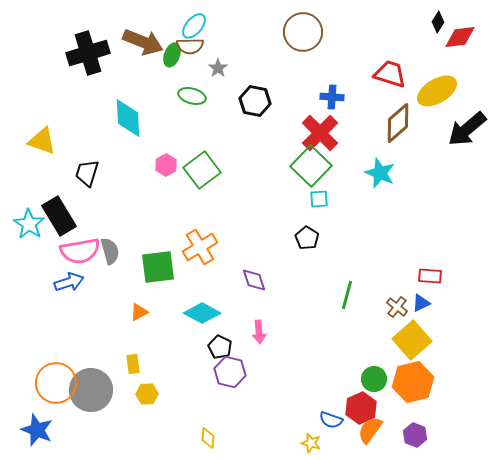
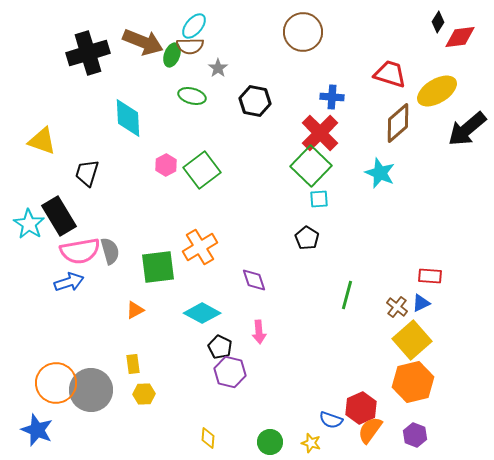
orange triangle at (139, 312): moved 4 px left, 2 px up
green circle at (374, 379): moved 104 px left, 63 px down
yellow hexagon at (147, 394): moved 3 px left
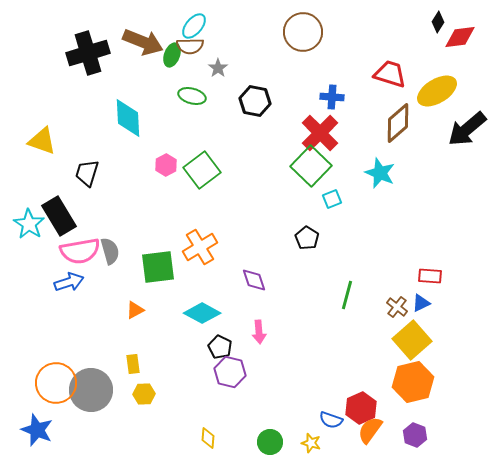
cyan square at (319, 199): moved 13 px right; rotated 18 degrees counterclockwise
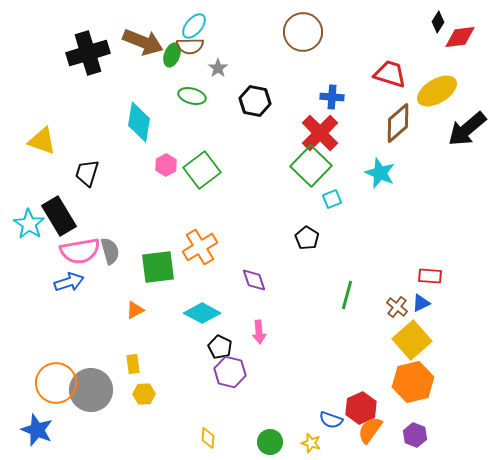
cyan diamond at (128, 118): moved 11 px right, 4 px down; rotated 12 degrees clockwise
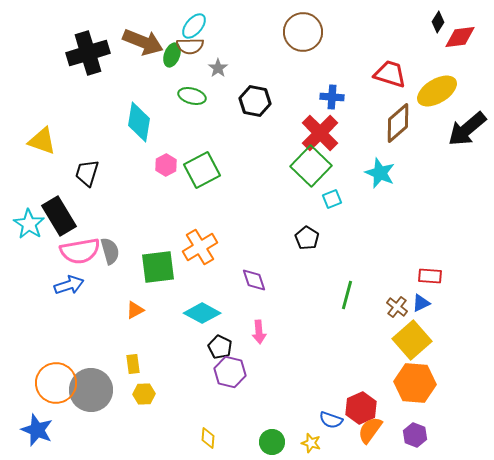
green square at (202, 170): rotated 9 degrees clockwise
blue arrow at (69, 282): moved 3 px down
orange hexagon at (413, 382): moved 2 px right, 1 px down; rotated 18 degrees clockwise
green circle at (270, 442): moved 2 px right
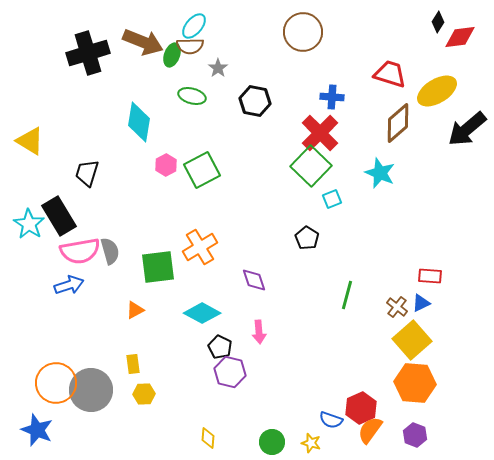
yellow triangle at (42, 141): moved 12 px left; rotated 12 degrees clockwise
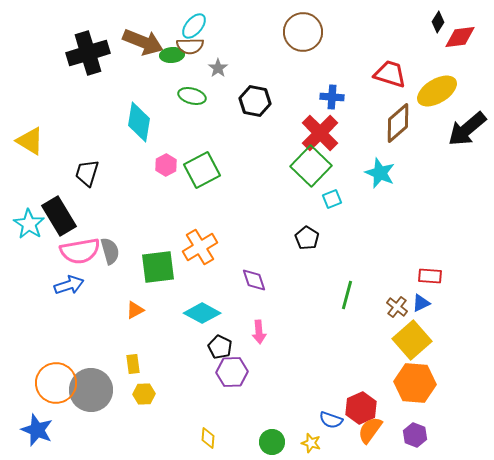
green ellipse at (172, 55): rotated 65 degrees clockwise
purple hexagon at (230, 372): moved 2 px right; rotated 16 degrees counterclockwise
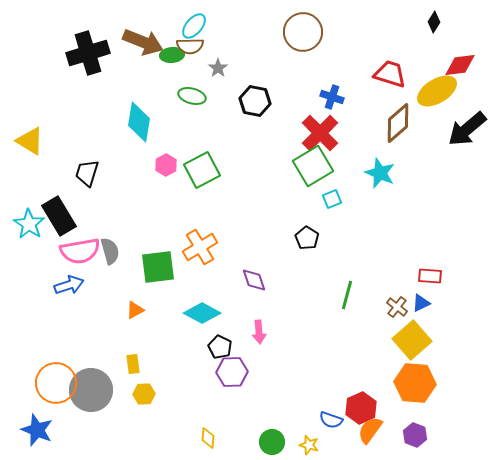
black diamond at (438, 22): moved 4 px left
red diamond at (460, 37): moved 28 px down
blue cross at (332, 97): rotated 15 degrees clockwise
green square at (311, 166): moved 2 px right; rotated 15 degrees clockwise
yellow star at (311, 443): moved 2 px left, 2 px down
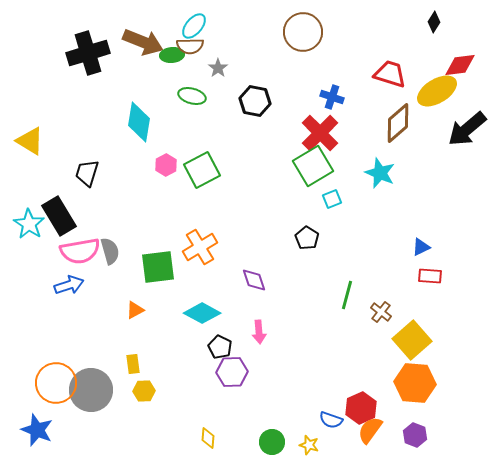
blue triangle at (421, 303): moved 56 px up
brown cross at (397, 307): moved 16 px left, 5 px down
yellow hexagon at (144, 394): moved 3 px up
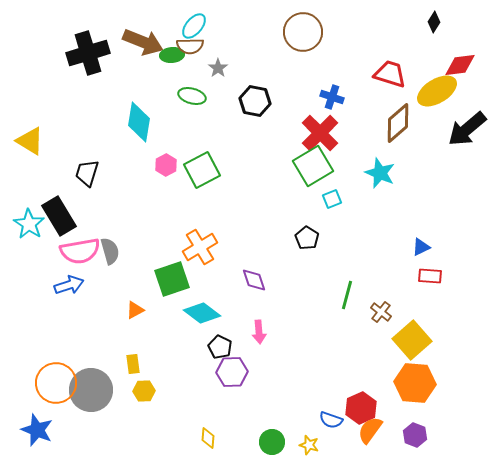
green square at (158, 267): moved 14 px right, 12 px down; rotated 12 degrees counterclockwise
cyan diamond at (202, 313): rotated 9 degrees clockwise
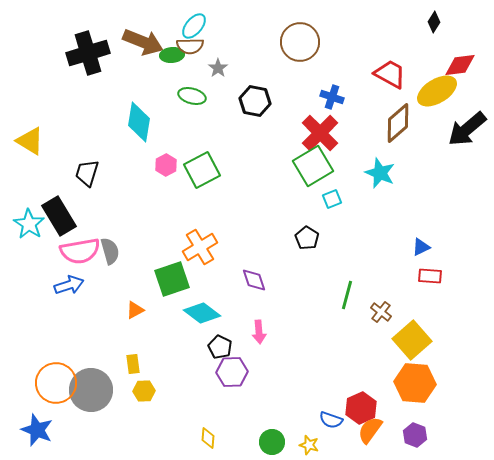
brown circle at (303, 32): moved 3 px left, 10 px down
red trapezoid at (390, 74): rotated 12 degrees clockwise
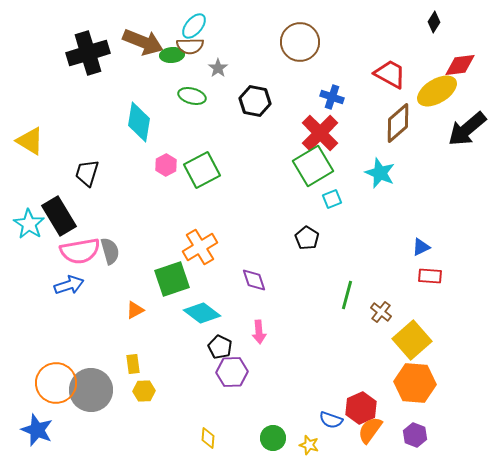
green circle at (272, 442): moved 1 px right, 4 px up
